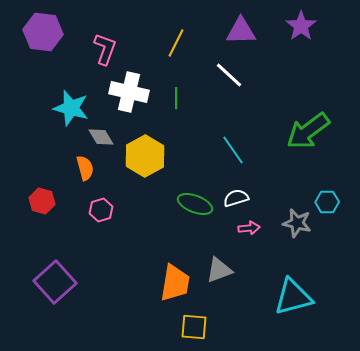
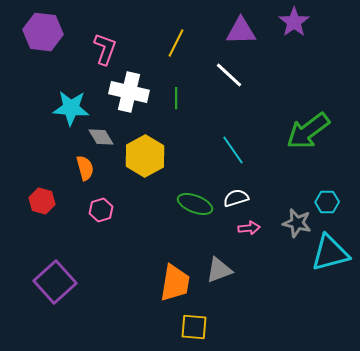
purple star: moved 7 px left, 4 px up
cyan star: rotated 12 degrees counterclockwise
cyan triangle: moved 37 px right, 44 px up
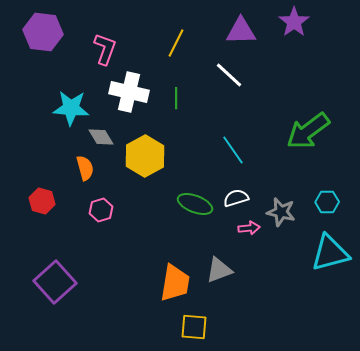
gray star: moved 16 px left, 11 px up
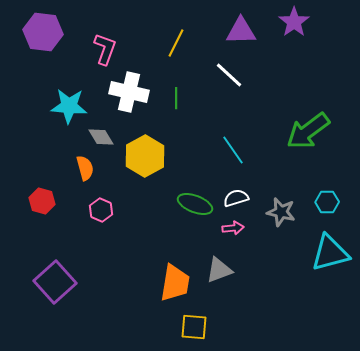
cyan star: moved 2 px left, 2 px up
pink hexagon: rotated 20 degrees counterclockwise
pink arrow: moved 16 px left
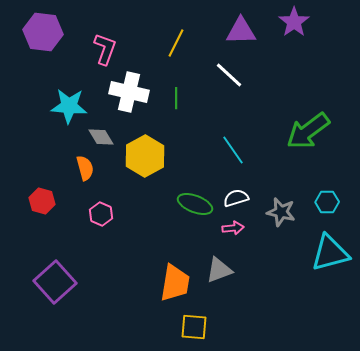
pink hexagon: moved 4 px down
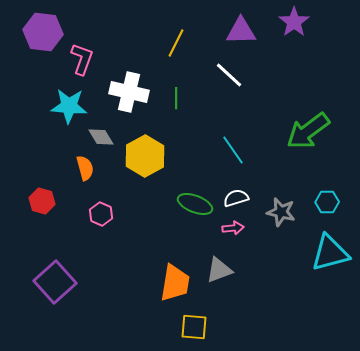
pink L-shape: moved 23 px left, 10 px down
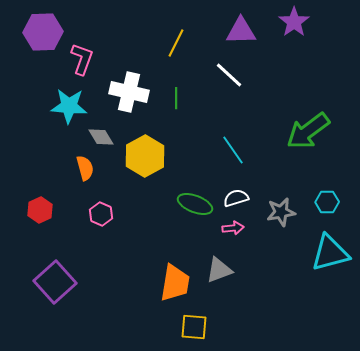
purple hexagon: rotated 9 degrees counterclockwise
red hexagon: moved 2 px left, 9 px down; rotated 20 degrees clockwise
gray star: rotated 24 degrees counterclockwise
